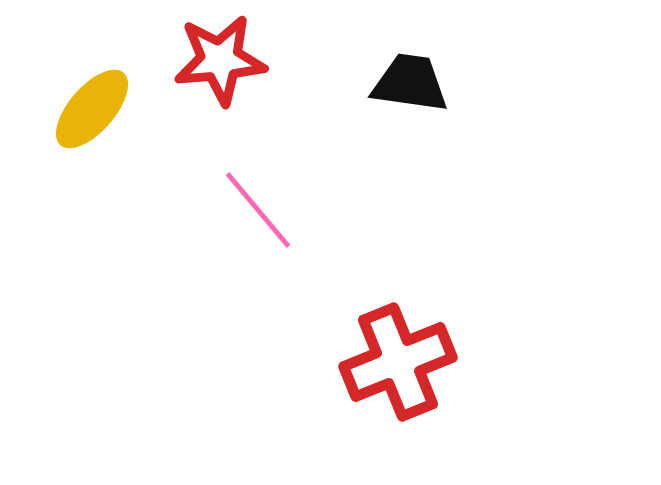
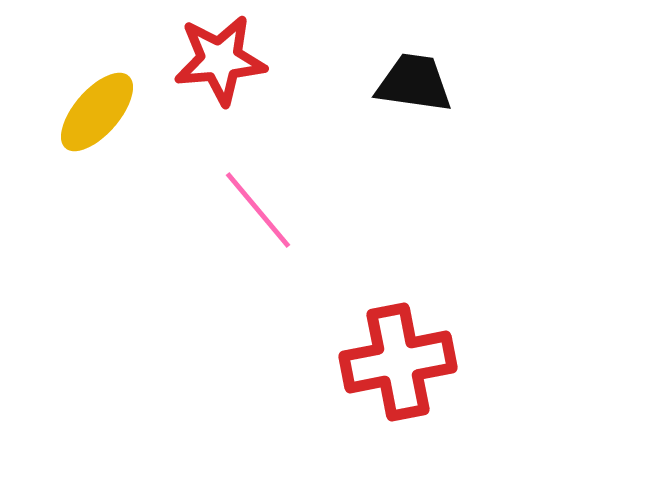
black trapezoid: moved 4 px right
yellow ellipse: moved 5 px right, 3 px down
red cross: rotated 11 degrees clockwise
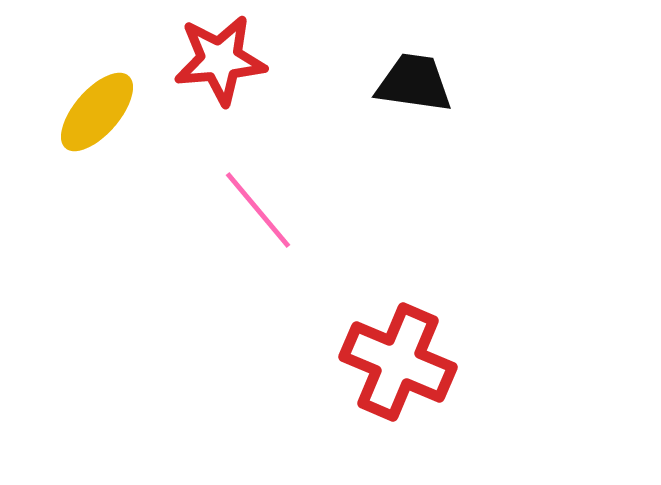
red cross: rotated 34 degrees clockwise
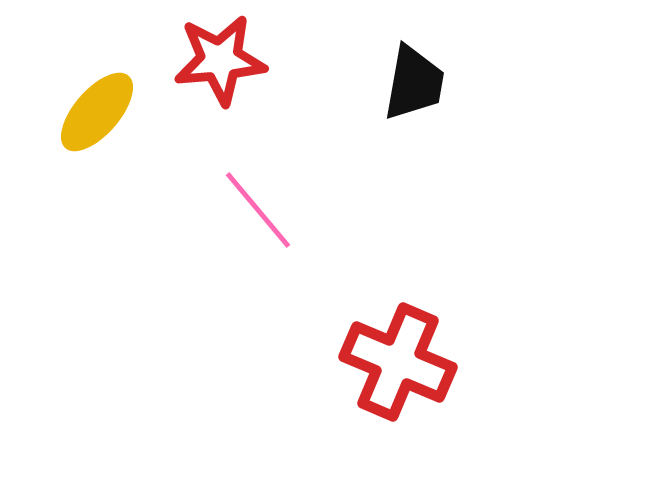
black trapezoid: rotated 92 degrees clockwise
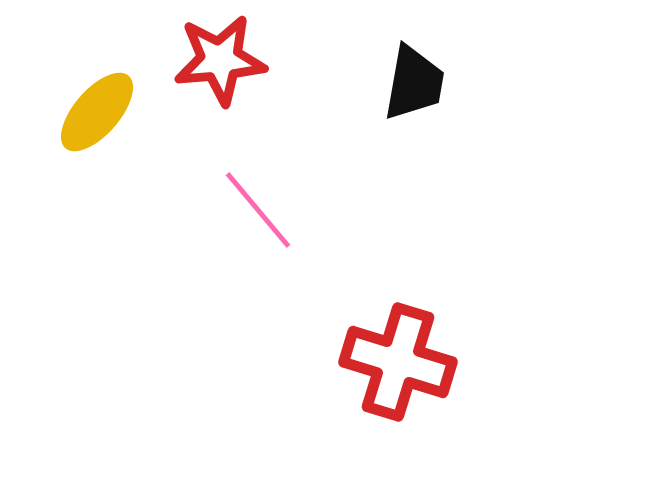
red cross: rotated 6 degrees counterclockwise
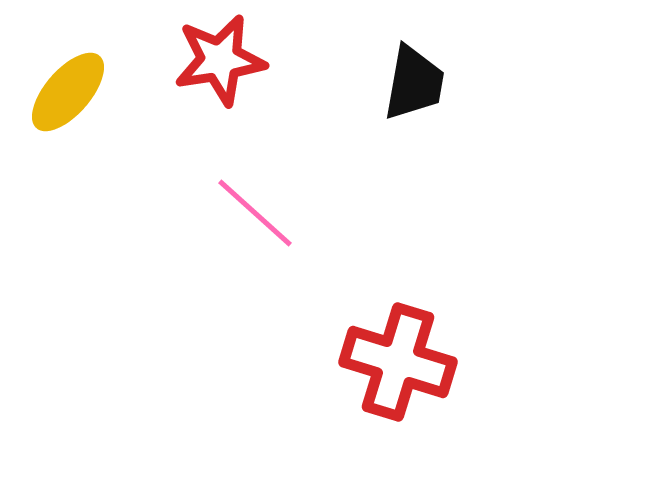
red star: rotated 4 degrees counterclockwise
yellow ellipse: moved 29 px left, 20 px up
pink line: moved 3 px left, 3 px down; rotated 8 degrees counterclockwise
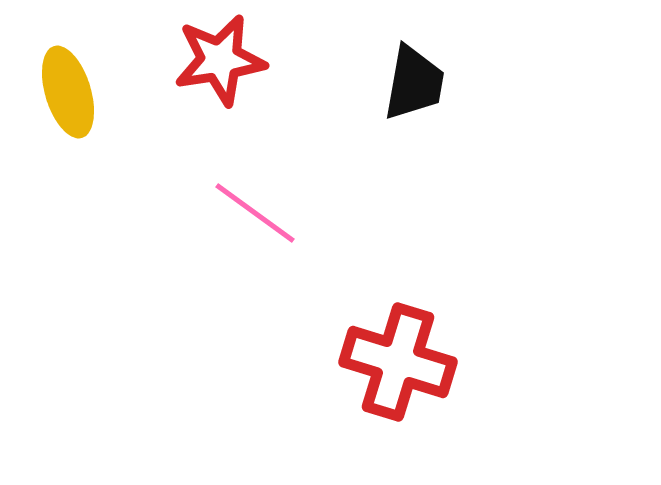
yellow ellipse: rotated 58 degrees counterclockwise
pink line: rotated 6 degrees counterclockwise
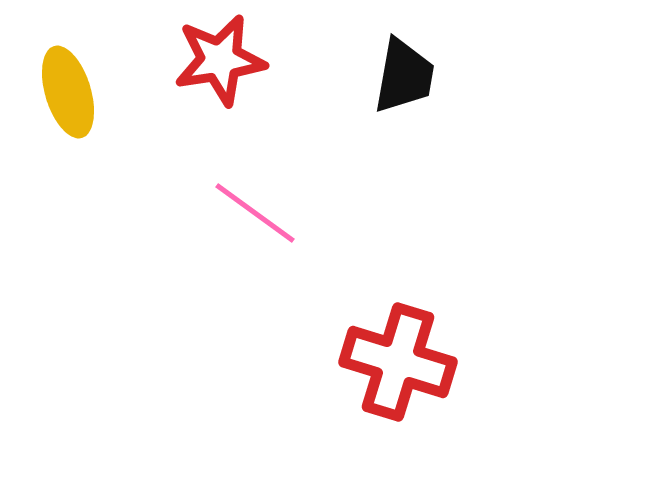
black trapezoid: moved 10 px left, 7 px up
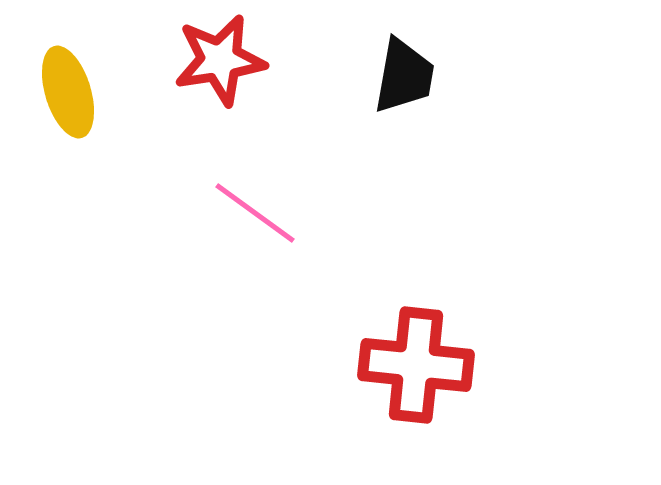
red cross: moved 18 px right, 3 px down; rotated 11 degrees counterclockwise
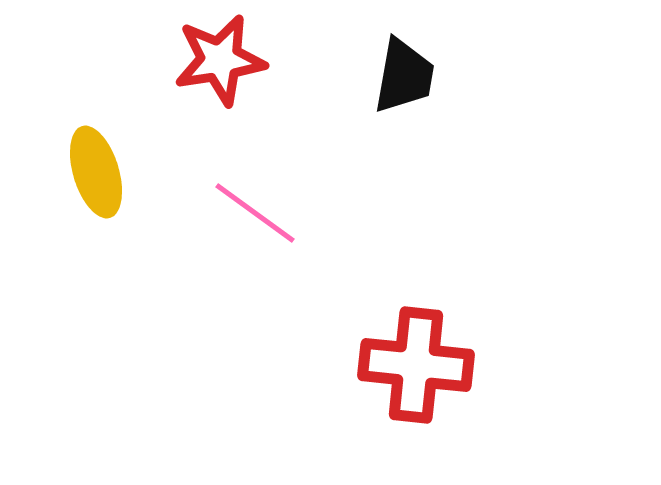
yellow ellipse: moved 28 px right, 80 px down
